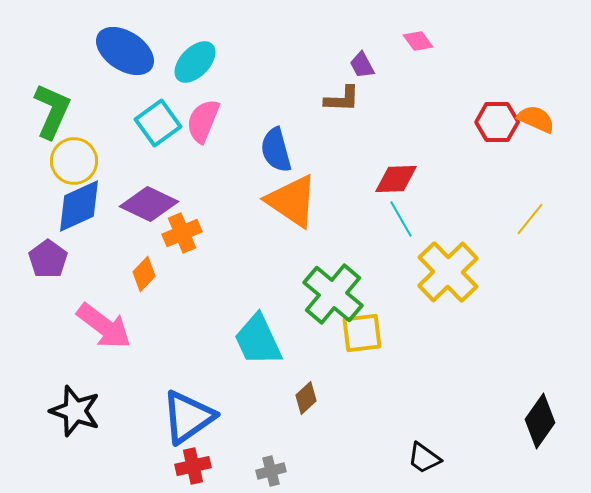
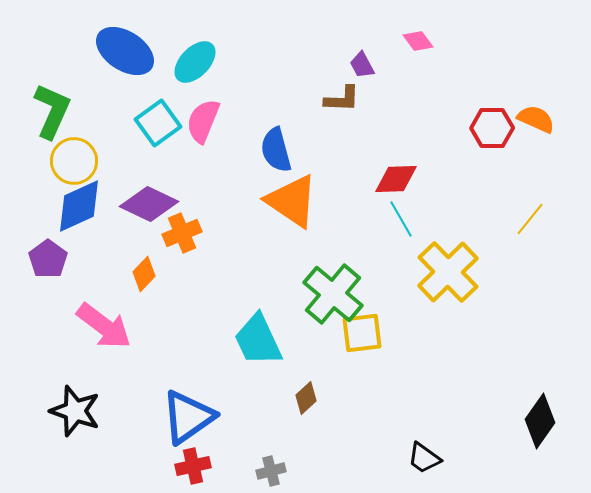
red hexagon: moved 5 px left, 6 px down
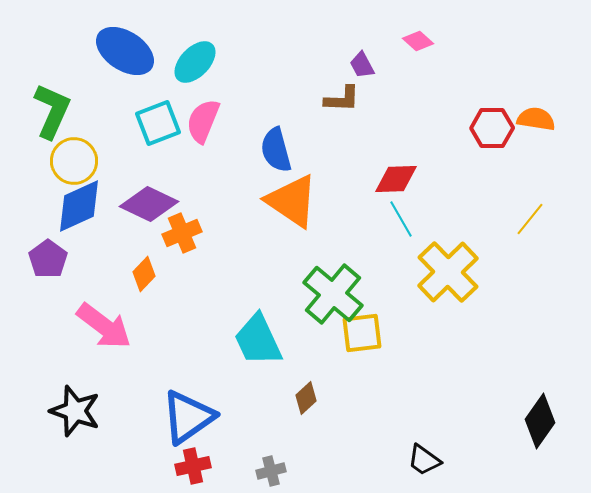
pink diamond: rotated 12 degrees counterclockwise
orange semicircle: rotated 15 degrees counterclockwise
cyan square: rotated 15 degrees clockwise
black trapezoid: moved 2 px down
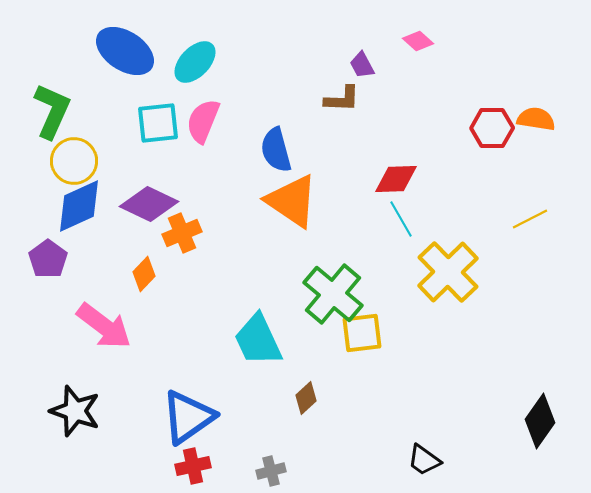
cyan square: rotated 15 degrees clockwise
yellow line: rotated 24 degrees clockwise
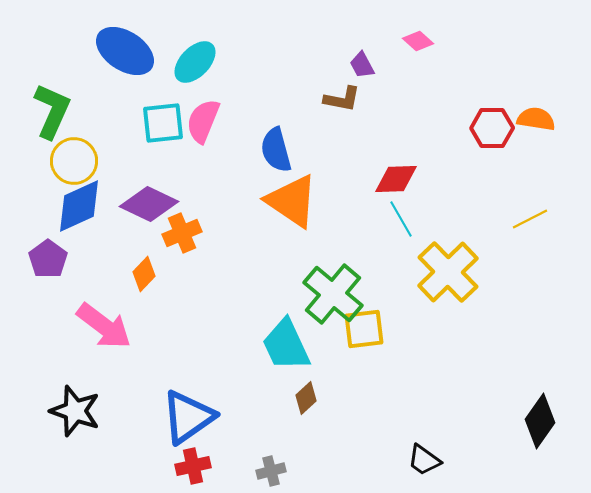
brown L-shape: rotated 9 degrees clockwise
cyan square: moved 5 px right
yellow square: moved 2 px right, 4 px up
cyan trapezoid: moved 28 px right, 5 px down
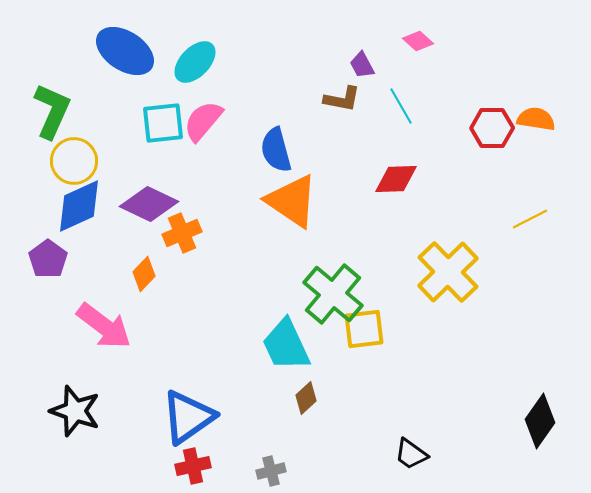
pink semicircle: rotated 18 degrees clockwise
cyan line: moved 113 px up
black trapezoid: moved 13 px left, 6 px up
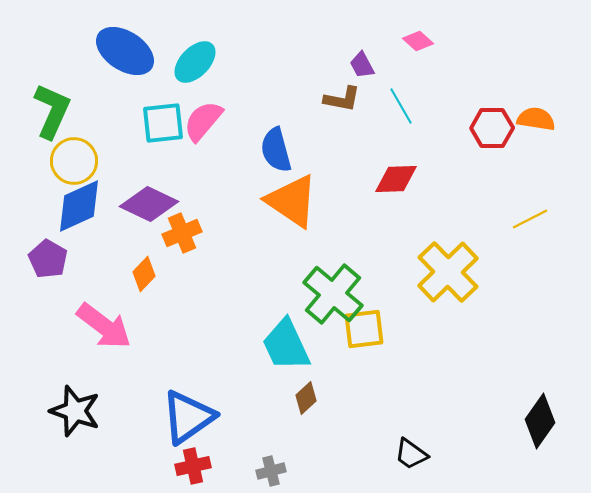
purple pentagon: rotated 6 degrees counterclockwise
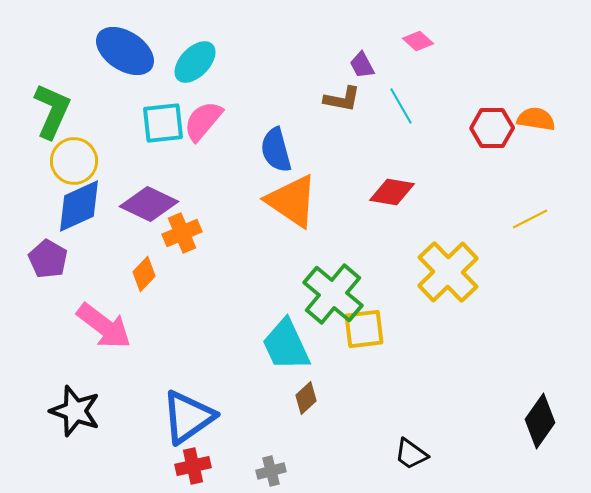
red diamond: moved 4 px left, 13 px down; rotated 12 degrees clockwise
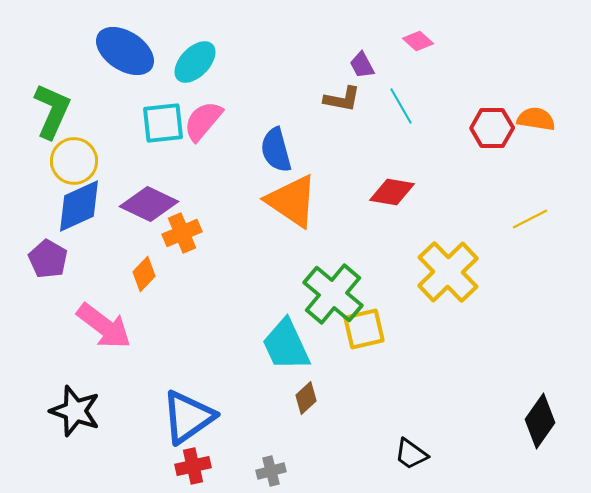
yellow square: rotated 6 degrees counterclockwise
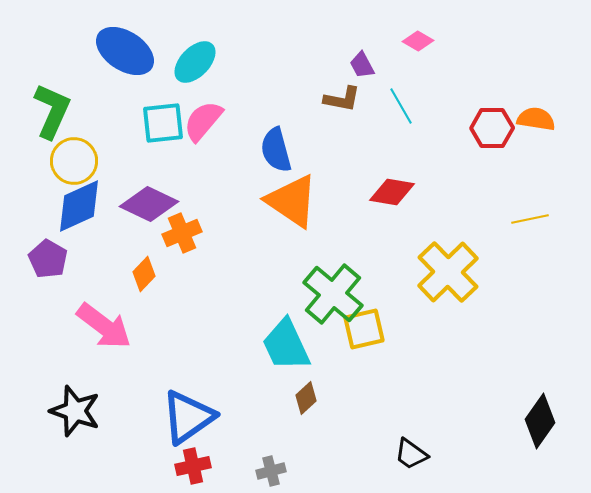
pink diamond: rotated 12 degrees counterclockwise
yellow line: rotated 15 degrees clockwise
